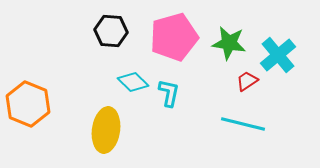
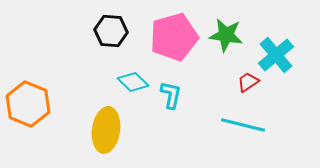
green star: moved 3 px left, 8 px up
cyan cross: moved 2 px left
red trapezoid: moved 1 px right, 1 px down
cyan L-shape: moved 2 px right, 2 px down
cyan line: moved 1 px down
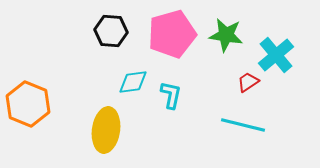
pink pentagon: moved 2 px left, 3 px up
cyan diamond: rotated 52 degrees counterclockwise
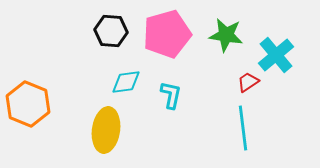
pink pentagon: moved 5 px left
cyan diamond: moved 7 px left
cyan line: moved 3 px down; rotated 69 degrees clockwise
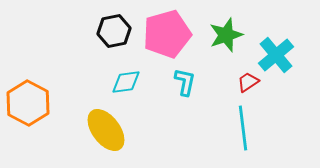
black hexagon: moved 3 px right; rotated 16 degrees counterclockwise
green star: rotated 28 degrees counterclockwise
cyan L-shape: moved 14 px right, 13 px up
orange hexagon: moved 1 px up; rotated 6 degrees clockwise
yellow ellipse: rotated 45 degrees counterclockwise
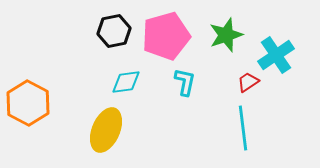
pink pentagon: moved 1 px left, 2 px down
cyan cross: rotated 6 degrees clockwise
yellow ellipse: rotated 60 degrees clockwise
